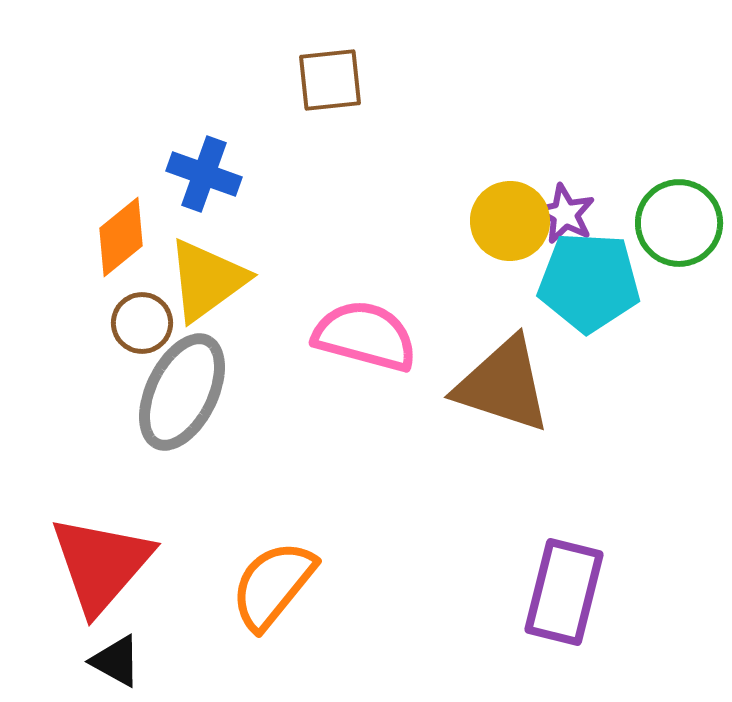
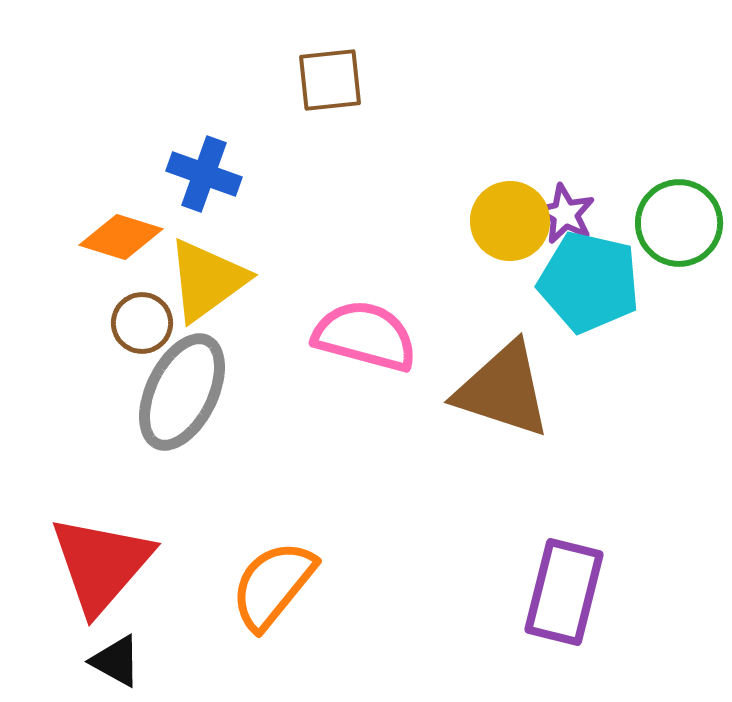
orange diamond: rotated 56 degrees clockwise
cyan pentagon: rotated 10 degrees clockwise
brown triangle: moved 5 px down
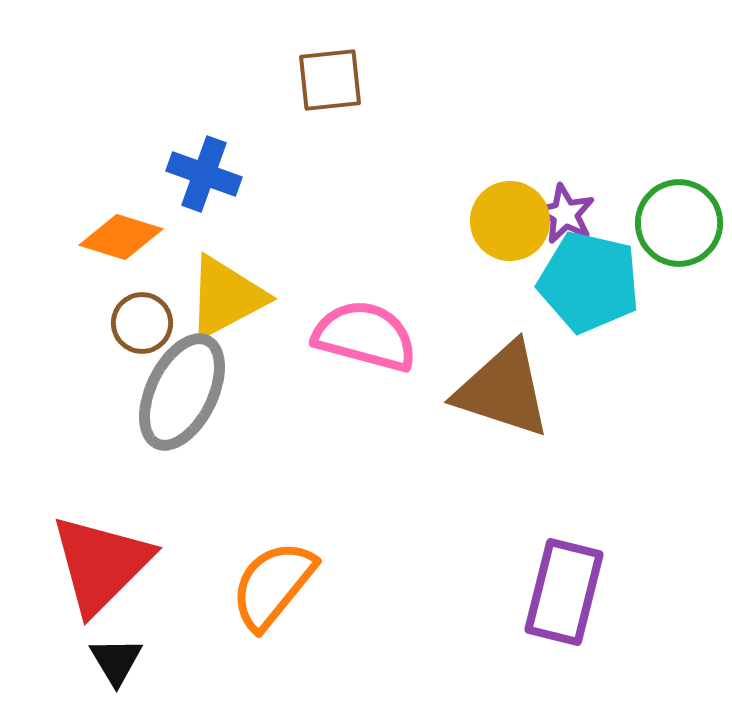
yellow triangle: moved 19 px right, 17 px down; rotated 8 degrees clockwise
red triangle: rotated 4 degrees clockwise
black triangle: rotated 30 degrees clockwise
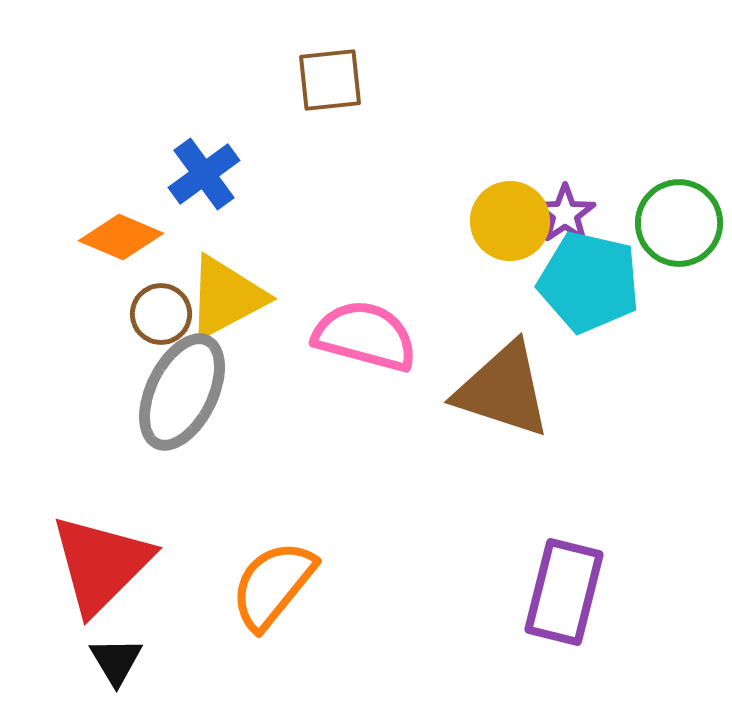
blue cross: rotated 34 degrees clockwise
purple star: rotated 10 degrees clockwise
orange diamond: rotated 6 degrees clockwise
brown circle: moved 19 px right, 9 px up
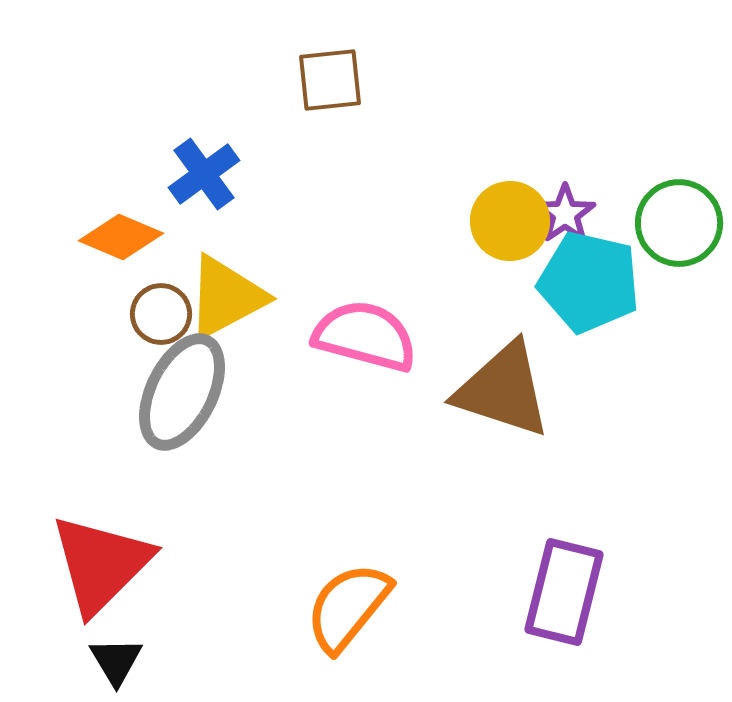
orange semicircle: moved 75 px right, 22 px down
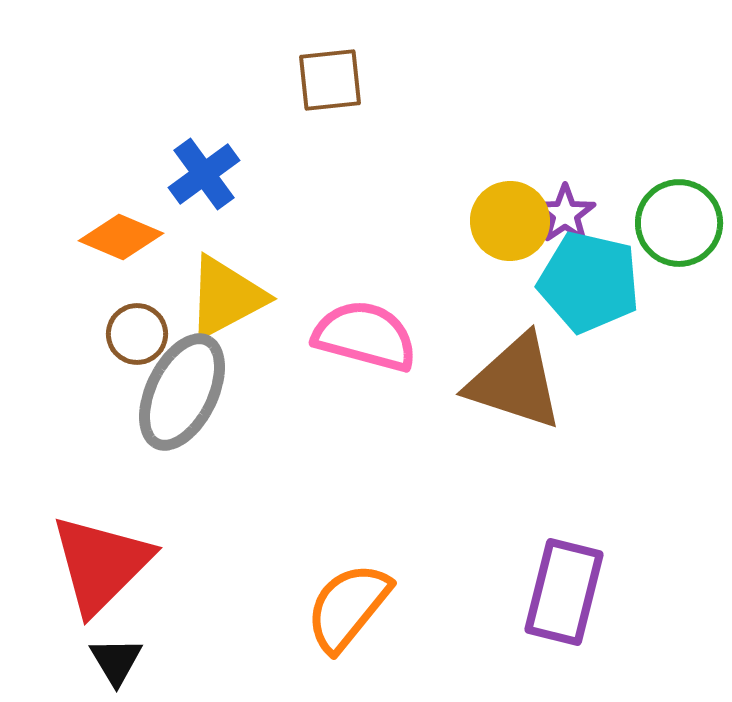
brown circle: moved 24 px left, 20 px down
brown triangle: moved 12 px right, 8 px up
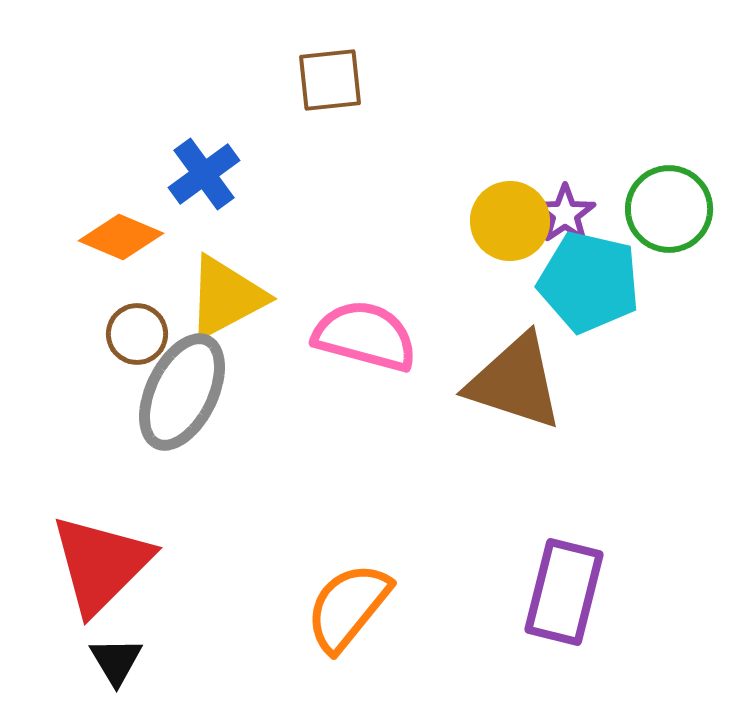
green circle: moved 10 px left, 14 px up
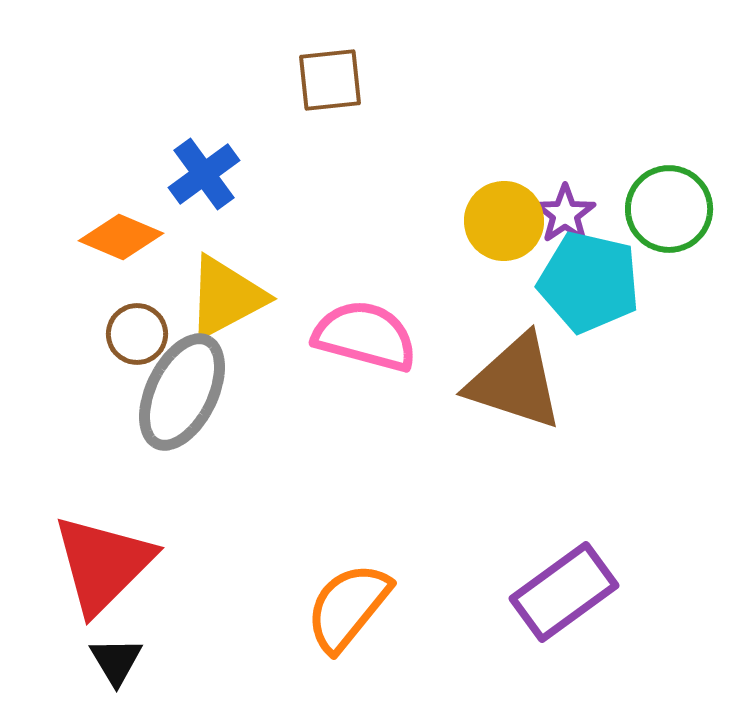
yellow circle: moved 6 px left
red triangle: moved 2 px right
purple rectangle: rotated 40 degrees clockwise
